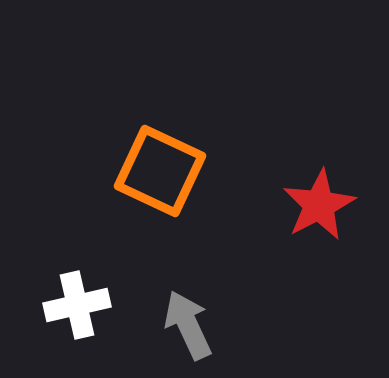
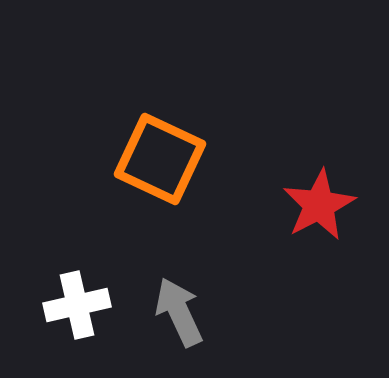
orange square: moved 12 px up
gray arrow: moved 9 px left, 13 px up
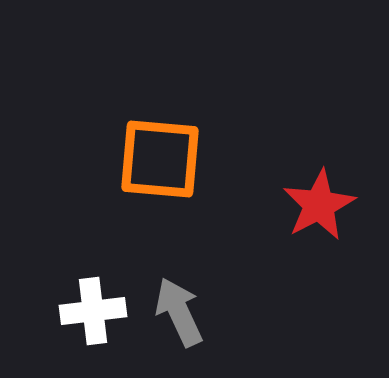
orange square: rotated 20 degrees counterclockwise
white cross: moved 16 px right, 6 px down; rotated 6 degrees clockwise
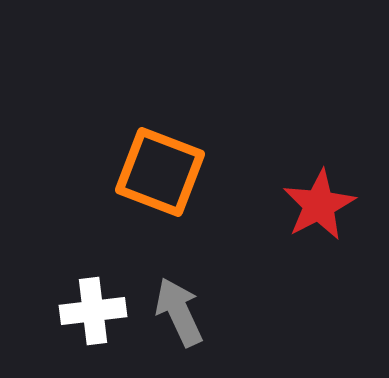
orange square: moved 13 px down; rotated 16 degrees clockwise
